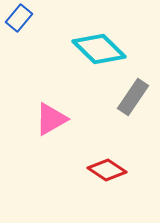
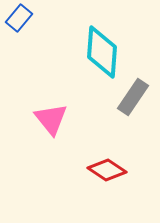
cyan diamond: moved 3 px right, 3 px down; rotated 50 degrees clockwise
pink triangle: rotated 39 degrees counterclockwise
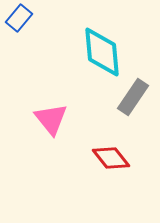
cyan diamond: rotated 10 degrees counterclockwise
red diamond: moved 4 px right, 12 px up; rotated 18 degrees clockwise
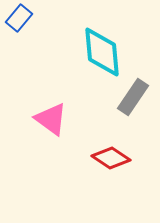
pink triangle: rotated 15 degrees counterclockwise
red diamond: rotated 18 degrees counterclockwise
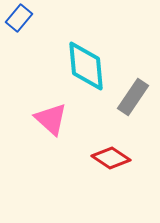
cyan diamond: moved 16 px left, 14 px down
pink triangle: rotated 6 degrees clockwise
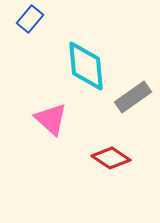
blue rectangle: moved 11 px right, 1 px down
gray rectangle: rotated 21 degrees clockwise
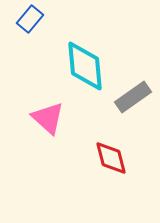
cyan diamond: moved 1 px left
pink triangle: moved 3 px left, 1 px up
red diamond: rotated 42 degrees clockwise
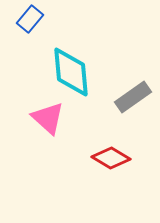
cyan diamond: moved 14 px left, 6 px down
red diamond: rotated 45 degrees counterclockwise
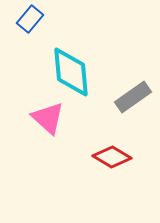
red diamond: moved 1 px right, 1 px up
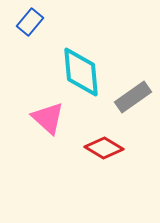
blue rectangle: moved 3 px down
cyan diamond: moved 10 px right
red diamond: moved 8 px left, 9 px up
